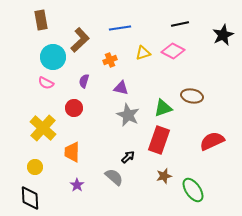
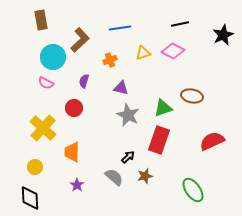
brown star: moved 19 px left
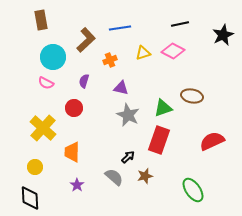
brown L-shape: moved 6 px right
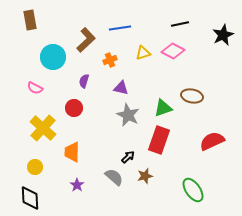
brown rectangle: moved 11 px left
pink semicircle: moved 11 px left, 5 px down
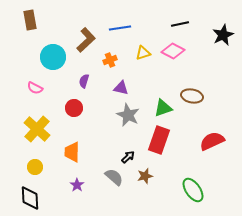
yellow cross: moved 6 px left, 1 px down
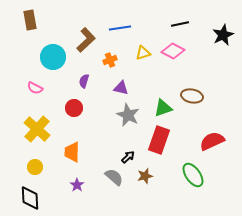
green ellipse: moved 15 px up
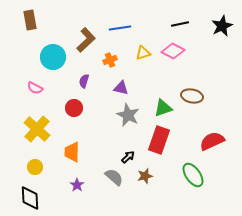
black star: moved 1 px left, 9 px up
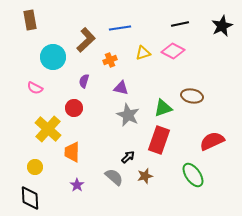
yellow cross: moved 11 px right
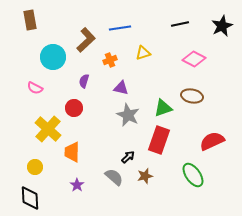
pink diamond: moved 21 px right, 8 px down
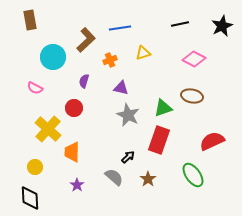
brown star: moved 3 px right, 3 px down; rotated 21 degrees counterclockwise
